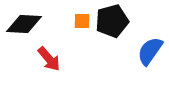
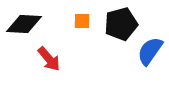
black pentagon: moved 9 px right, 3 px down
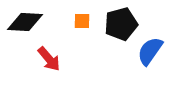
black diamond: moved 1 px right, 2 px up
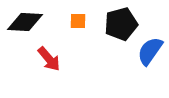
orange square: moved 4 px left
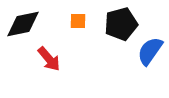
black diamond: moved 2 px left, 2 px down; rotated 15 degrees counterclockwise
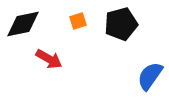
orange square: rotated 18 degrees counterclockwise
blue semicircle: moved 25 px down
red arrow: rotated 20 degrees counterclockwise
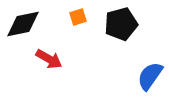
orange square: moved 4 px up
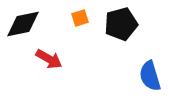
orange square: moved 2 px right, 1 px down
blue semicircle: rotated 52 degrees counterclockwise
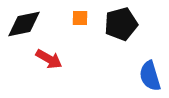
orange square: rotated 18 degrees clockwise
black diamond: moved 1 px right
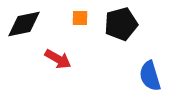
red arrow: moved 9 px right
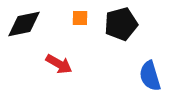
red arrow: moved 1 px right, 5 px down
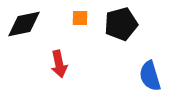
red arrow: rotated 48 degrees clockwise
